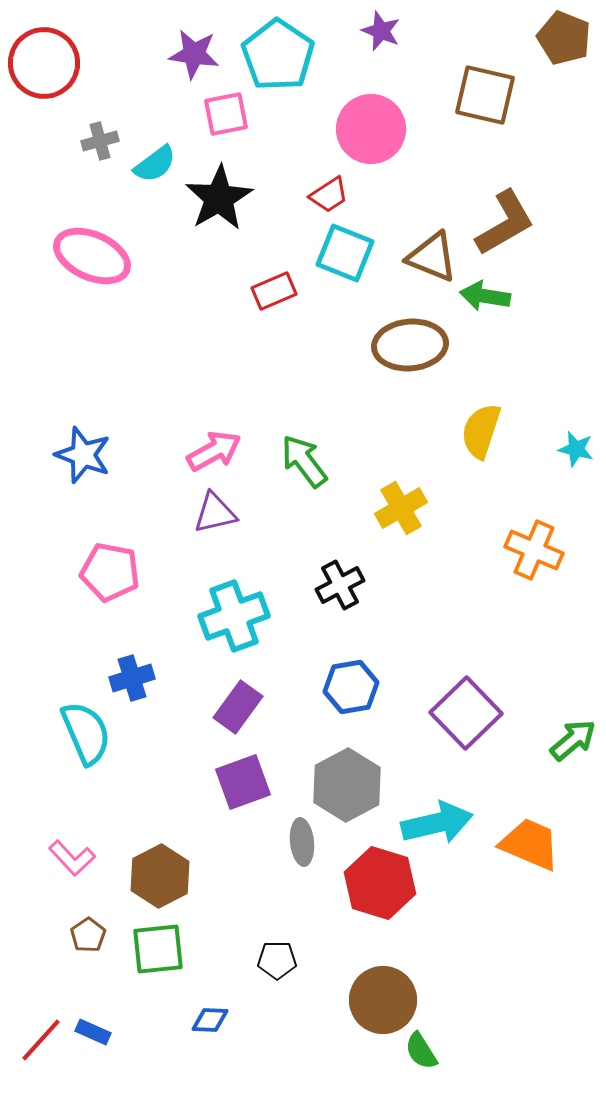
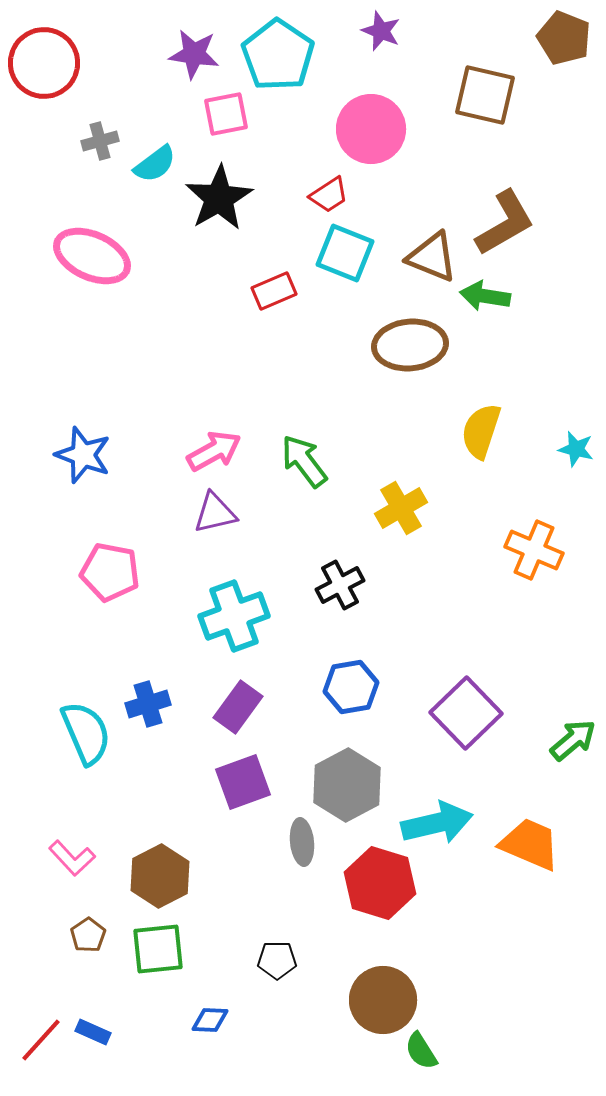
blue cross at (132, 678): moved 16 px right, 26 px down
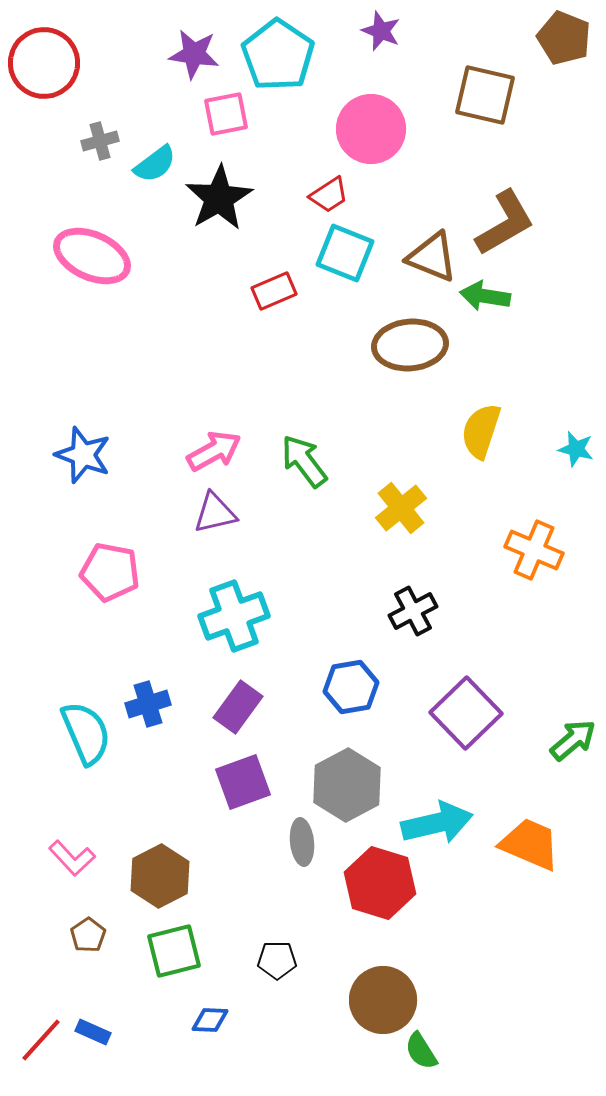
yellow cross at (401, 508): rotated 9 degrees counterclockwise
black cross at (340, 585): moved 73 px right, 26 px down
green square at (158, 949): moved 16 px right, 2 px down; rotated 8 degrees counterclockwise
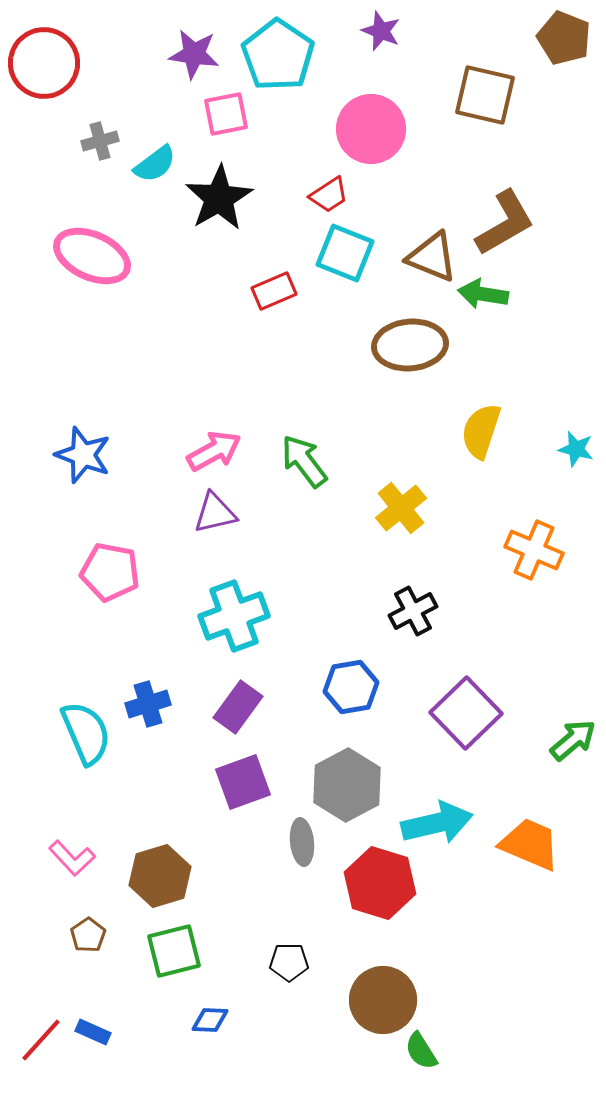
green arrow at (485, 296): moved 2 px left, 2 px up
brown hexagon at (160, 876): rotated 10 degrees clockwise
black pentagon at (277, 960): moved 12 px right, 2 px down
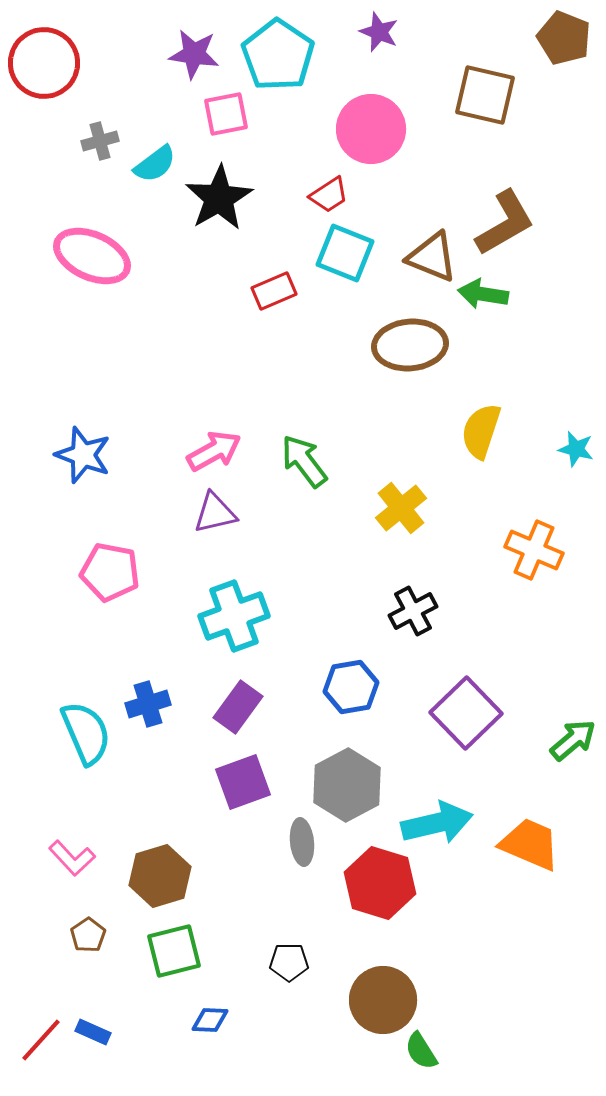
purple star at (381, 31): moved 2 px left, 1 px down
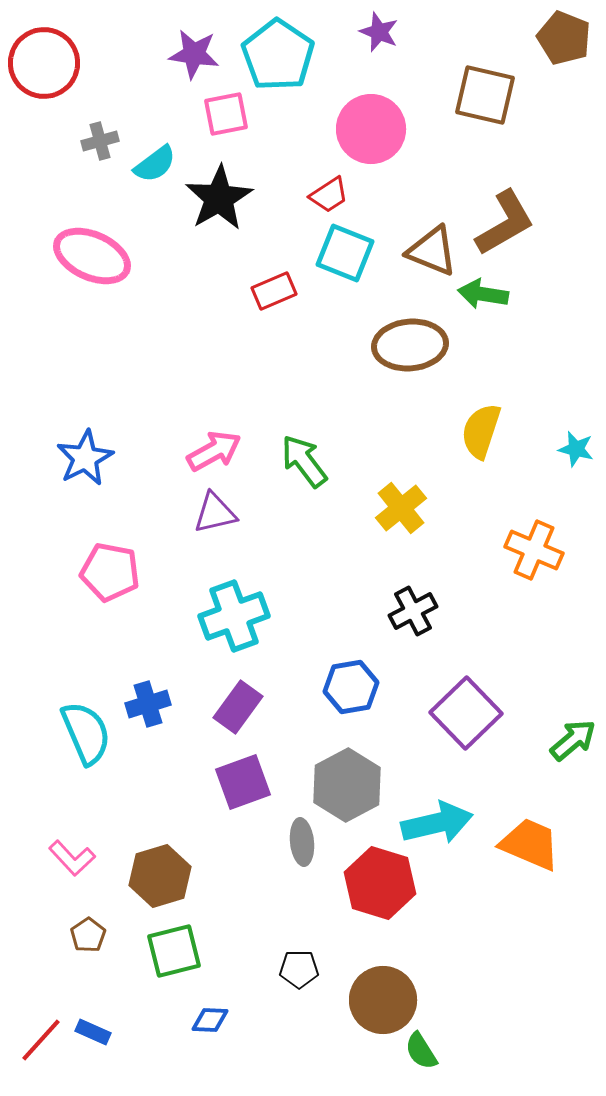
brown triangle at (432, 257): moved 6 px up
blue star at (83, 455): moved 2 px right, 3 px down; rotated 24 degrees clockwise
black pentagon at (289, 962): moved 10 px right, 7 px down
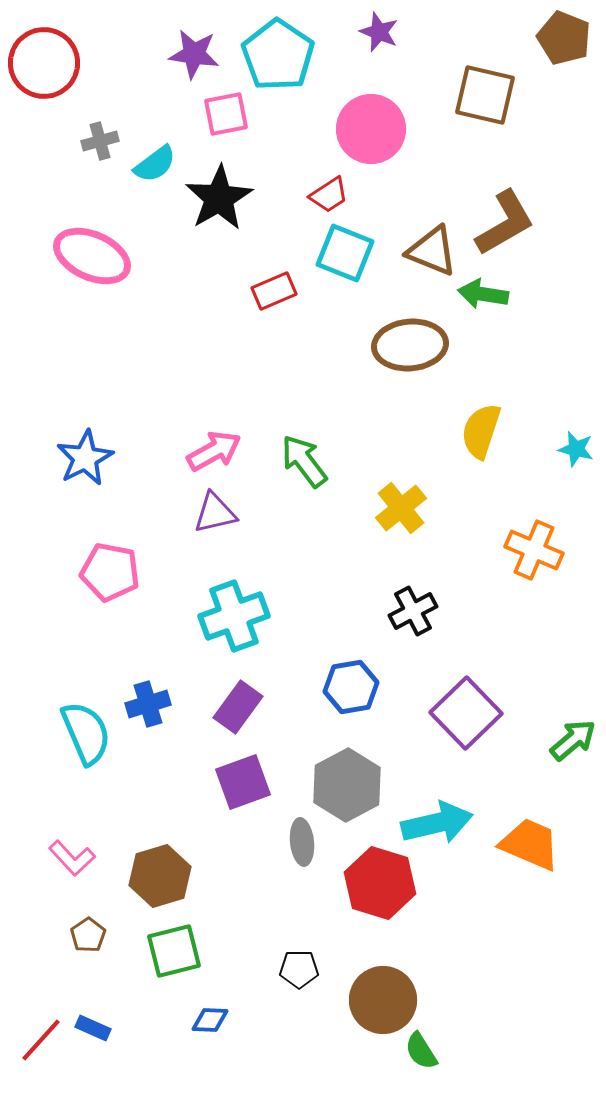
blue rectangle at (93, 1032): moved 4 px up
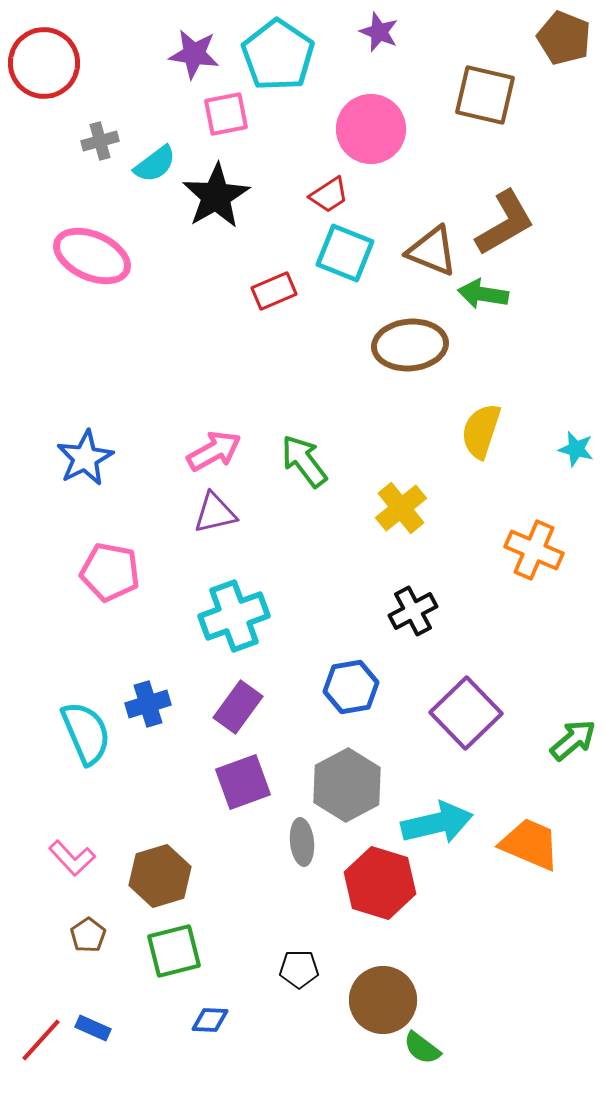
black star at (219, 198): moved 3 px left, 2 px up
green semicircle at (421, 1051): moved 1 px right, 3 px up; rotated 21 degrees counterclockwise
